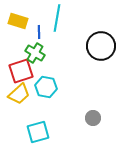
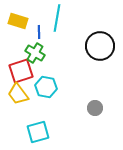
black circle: moved 1 px left
yellow trapezoid: moved 1 px left; rotated 95 degrees clockwise
gray circle: moved 2 px right, 10 px up
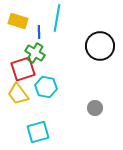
red square: moved 2 px right, 2 px up
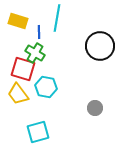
red square: rotated 35 degrees clockwise
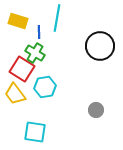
red square: moved 1 px left; rotated 15 degrees clockwise
cyan hexagon: moved 1 px left; rotated 20 degrees counterclockwise
yellow trapezoid: moved 3 px left
gray circle: moved 1 px right, 2 px down
cyan square: moved 3 px left; rotated 25 degrees clockwise
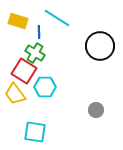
cyan line: rotated 68 degrees counterclockwise
red square: moved 2 px right, 2 px down
cyan hexagon: rotated 10 degrees clockwise
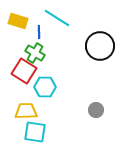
yellow trapezoid: moved 11 px right, 17 px down; rotated 125 degrees clockwise
